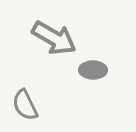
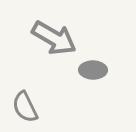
gray semicircle: moved 2 px down
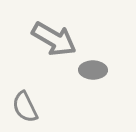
gray arrow: moved 1 px down
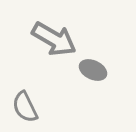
gray ellipse: rotated 24 degrees clockwise
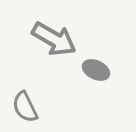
gray ellipse: moved 3 px right
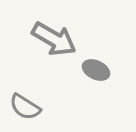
gray semicircle: rotated 32 degrees counterclockwise
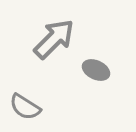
gray arrow: rotated 75 degrees counterclockwise
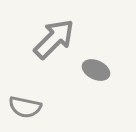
gray semicircle: rotated 20 degrees counterclockwise
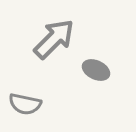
gray semicircle: moved 3 px up
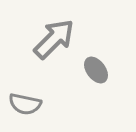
gray ellipse: rotated 28 degrees clockwise
